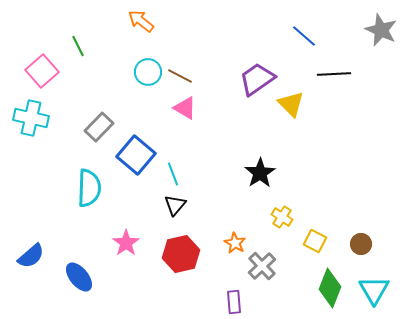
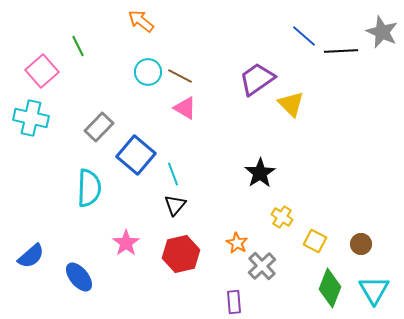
gray star: moved 1 px right, 2 px down
black line: moved 7 px right, 23 px up
orange star: moved 2 px right
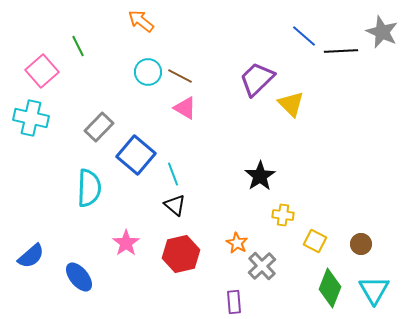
purple trapezoid: rotated 9 degrees counterclockwise
black star: moved 3 px down
black triangle: rotated 30 degrees counterclockwise
yellow cross: moved 1 px right, 2 px up; rotated 25 degrees counterclockwise
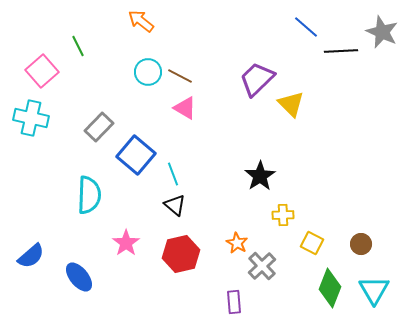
blue line: moved 2 px right, 9 px up
cyan semicircle: moved 7 px down
yellow cross: rotated 10 degrees counterclockwise
yellow square: moved 3 px left, 2 px down
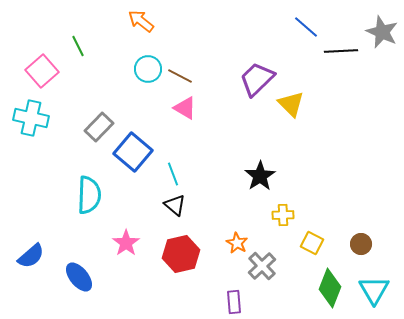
cyan circle: moved 3 px up
blue square: moved 3 px left, 3 px up
